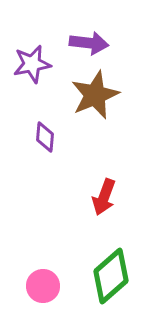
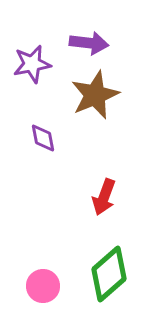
purple diamond: moved 2 px left, 1 px down; rotated 16 degrees counterclockwise
green diamond: moved 2 px left, 2 px up
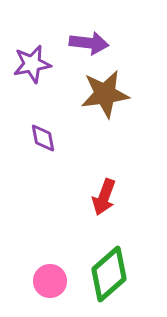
brown star: moved 10 px right, 1 px up; rotated 15 degrees clockwise
pink circle: moved 7 px right, 5 px up
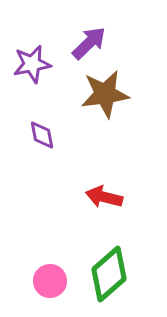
purple arrow: rotated 51 degrees counterclockwise
purple diamond: moved 1 px left, 3 px up
red arrow: rotated 84 degrees clockwise
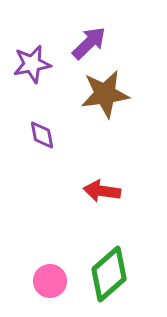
red arrow: moved 2 px left, 6 px up; rotated 6 degrees counterclockwise
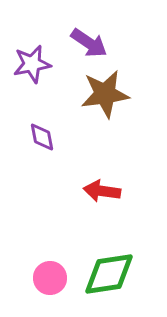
purple arrow: rotated 78 degrees clockwise
purple diamond: moved 2 px down
green diamond: rotated 32 degrees clockwise
pink circle: moved 3 px up
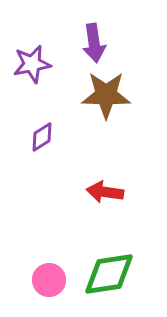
purple arrow: moved 5 px right; rotated 48 degrees clockwise
brown star: moved 1 px right, 1 px down; rotated 9 degrees clockwise
purple diamond: rotated 68 degrees clockwise
red arrow: moved 3 px right, 1 px down
pink circle: moved 1 px left, 2 px down
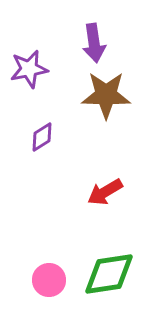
purple star: moved 3 px left, 5 px down
red arrow: rotated 39 degrees counterclockwise
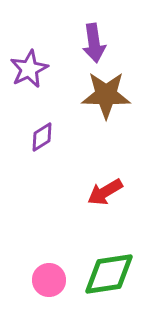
purple star: rotated 15 degrees counterclockwise
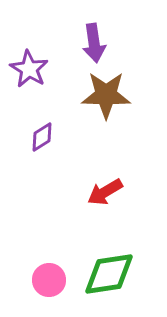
purple star: rotated 15 degrees counterclockwise
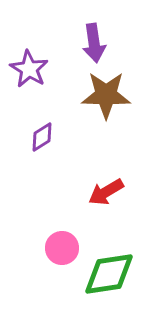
red arrow: moved 1 px right
pink circle: moved 13 px right, 32 px up
